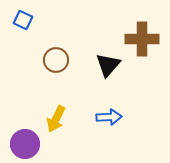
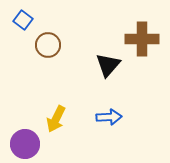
blue square: rotated 12 degrees clockwise
brown circle: moved 8 px left, 15 px up
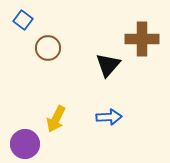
brown circle: moved 3 px down
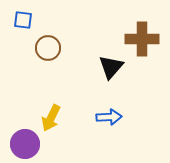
blue square: rotated 30 degrees counterclockwise
black triangle: moved 3 px right, 2 px down
yellow arrow: moved 5 px left, 1 px up
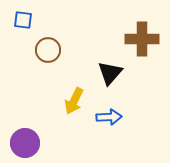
brown circle: moved 2 px down
black triangle: moved 1 px left, 6 px down
yellow arrow: moved 23 px right, 17 px up
purple circle: moved 1 px up
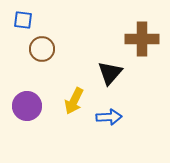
brown circle: moved 6 px left, 1 px up
purple circle: moved 2 px right, 37 px up
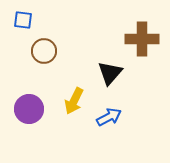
brown circle: moved 2 px right, 2 px down
purple circle: moved 2 px right, 3 px down
blue arrow: rotated 25 degrees counterclockwise
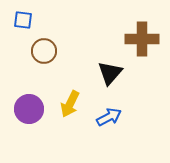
yellow arrow: moved 4 px left, 3 px down
